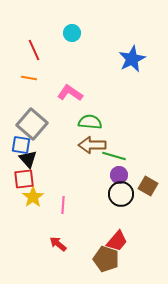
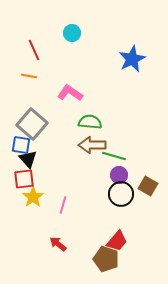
orange line: moved 2 px up
pink line: rotated 12 degrees clockwise
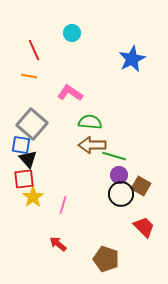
brown square: moved 7 px left
red trapezoid: moved 27 px right, 14 px up; rotated 85 degrees counterclockwise
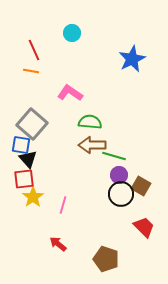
orange line: moved 2 px right, 5 px up
